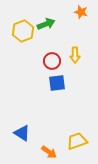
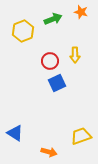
green arrow: moved 7 px right, 5 px up
red circle: moved 2 px left
blue square: rotated 18 degrees counterclockwise
blue triangle: moved 7 px left
yellow trapezoid: moved 4 px right, 5 px up
orange arrow: rotated 21 degrees counterclockwise
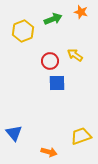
yellow arrow: rotated 126 degrees clockwise
blue square: rotated 24 degrees clockwise
blue triangle: moved 1 px left; rotated 18 degrees clockwise
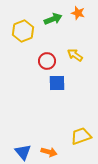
orange star: moved 3 px left, 1 px down
red circle: moved 3 px left
blue triangle: moved 9 px right, 19 px down
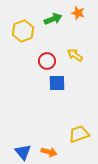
yellow trapezoid: moved 2 px left, 2 px up
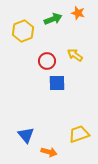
blue triangle: moved 3 px right, 17 px up
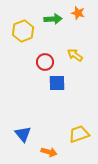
green arrow: rotated 18 degrees clockwise
red circle: moved 2 px left, 1 px down
blue triangle: moved 3 px left, 1 px up
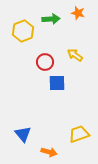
green arrow: moved 2 px left
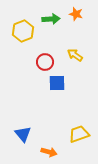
orange star: moved 2 px left, 1 px down
